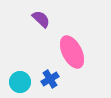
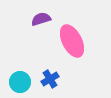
purple semicircle: rotated 60 degrees counterclockwise
pink ellipse: moved 11 px up
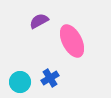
purple semicircle: moved 2 px left, 2 px down; rotated 12 degrees counterclockwise
blue cross: moved 1 px up
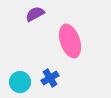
purple semicircle: moved 4 px left, 7 px up
pink ellipse: moved 2 px left; rotated 8 degrees clockwise
